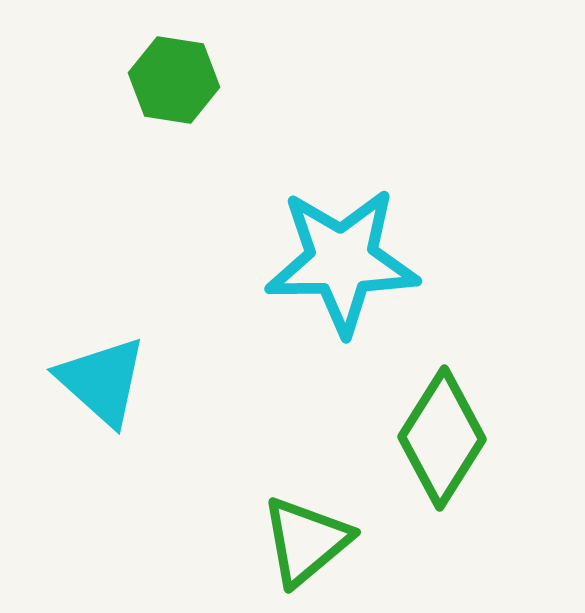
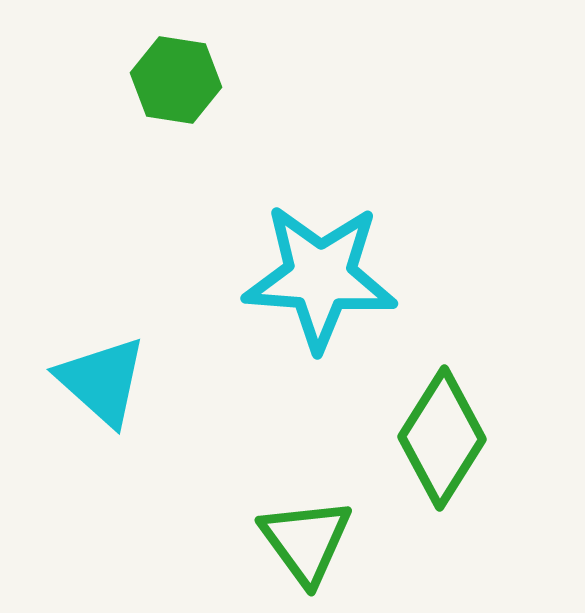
green hexagon: moved 2 px right
cyan star: moved 22 px left, 16 px down; rotated 5 degrees clockwise
green triangle: rotated 26 degrees counterclockwise
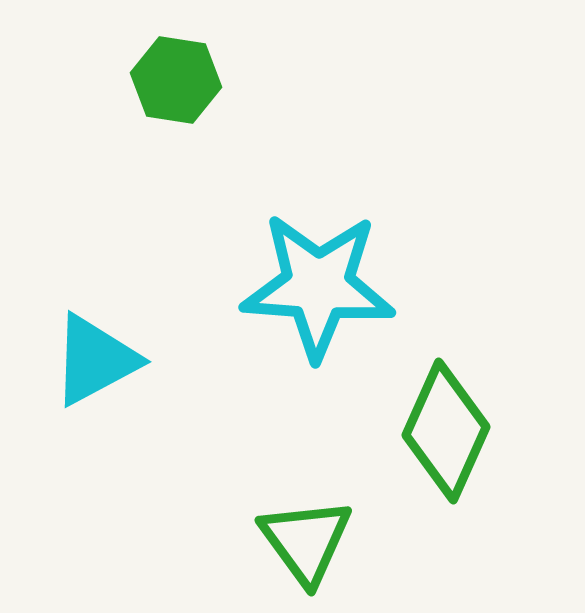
cyan star: moved 2 px left, 9 px down
cyan triangle: moved 7 px left, 21 px up; rotated 50 degrees clockwise
green diamond: moved 4 px right, 7 px up; rotated 8 degrees counterclockwise
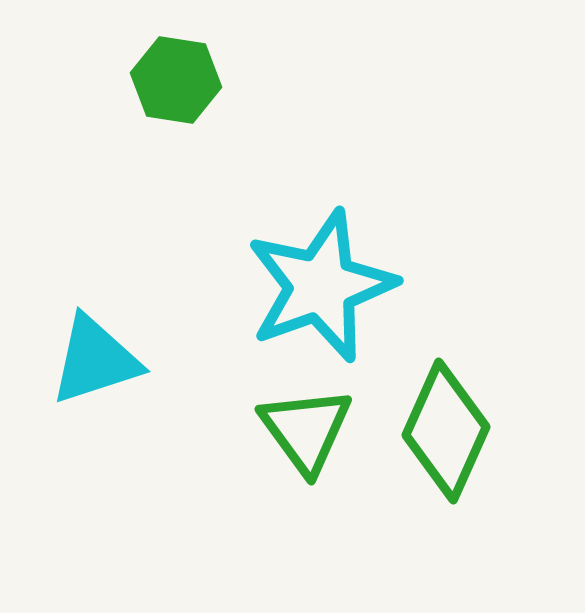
cyan star: moved 3 px right; rotated 24 degrees counterclockwise
cyan triangle: rotated 10 degrees clockwise
green triangle: moved 111 px up
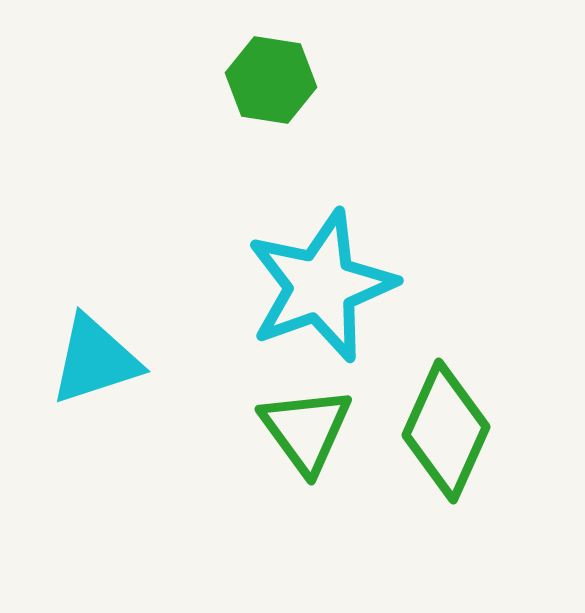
green hexagon: moved 95 px right
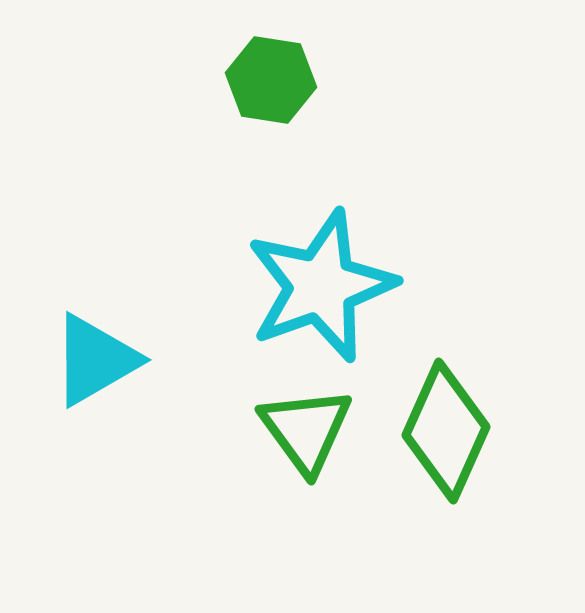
cyan triangle: rotated 12 degrees counterclockwise
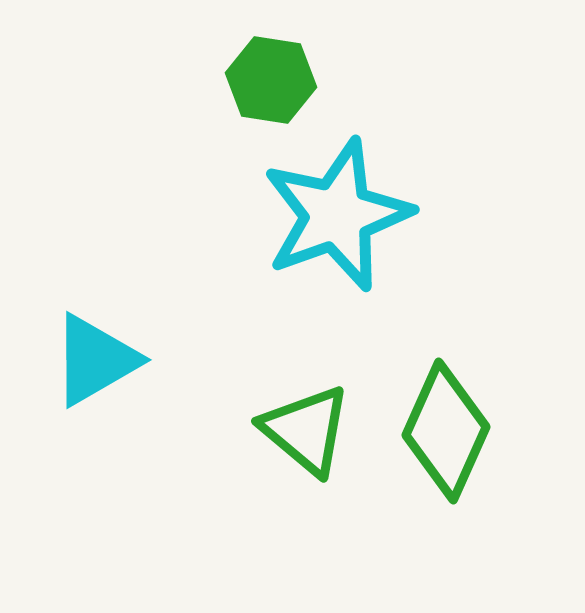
cyan star: moved 16 px right, 71 px up
green triangle: rotated 14 degrees counterclockwise
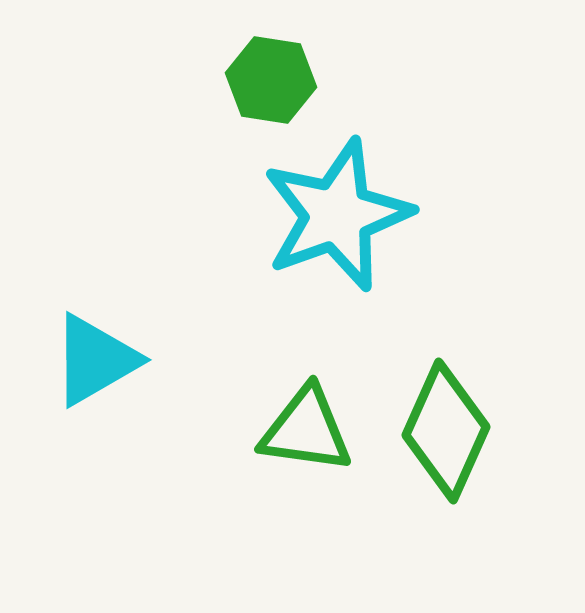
green triangle: rotated 32 degrees counterclockwise
